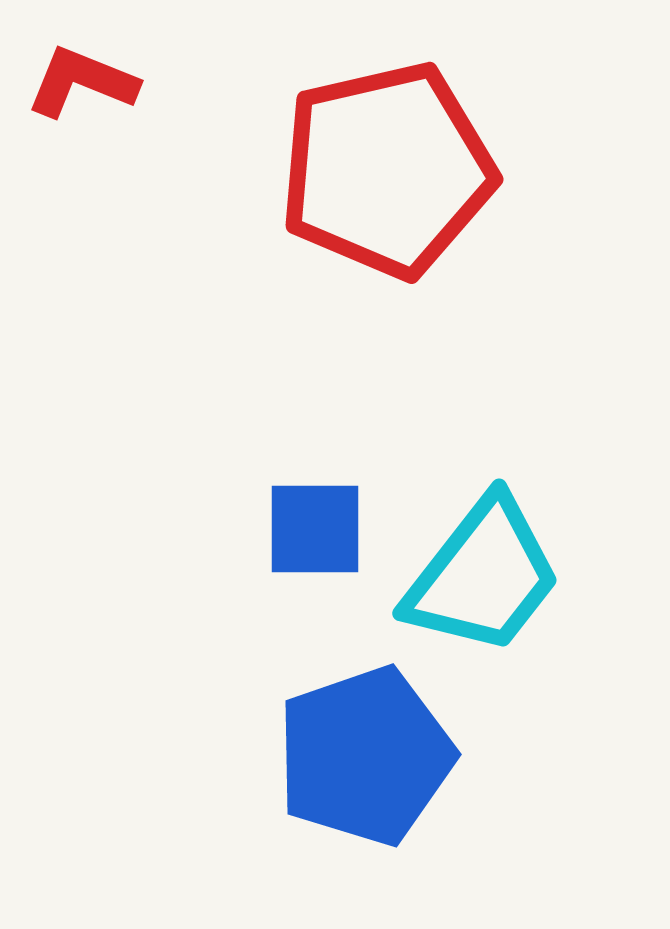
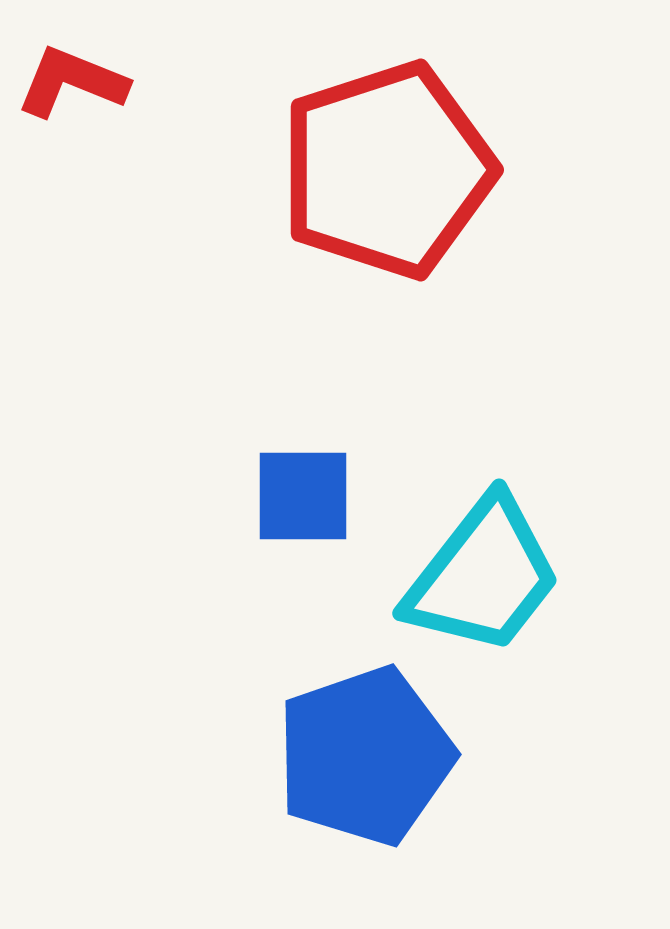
red L-shape: moved 10 px left
red pentagon: rotated 5 degrees counterclockwise
blue square: moved 12 px left, 33 px up
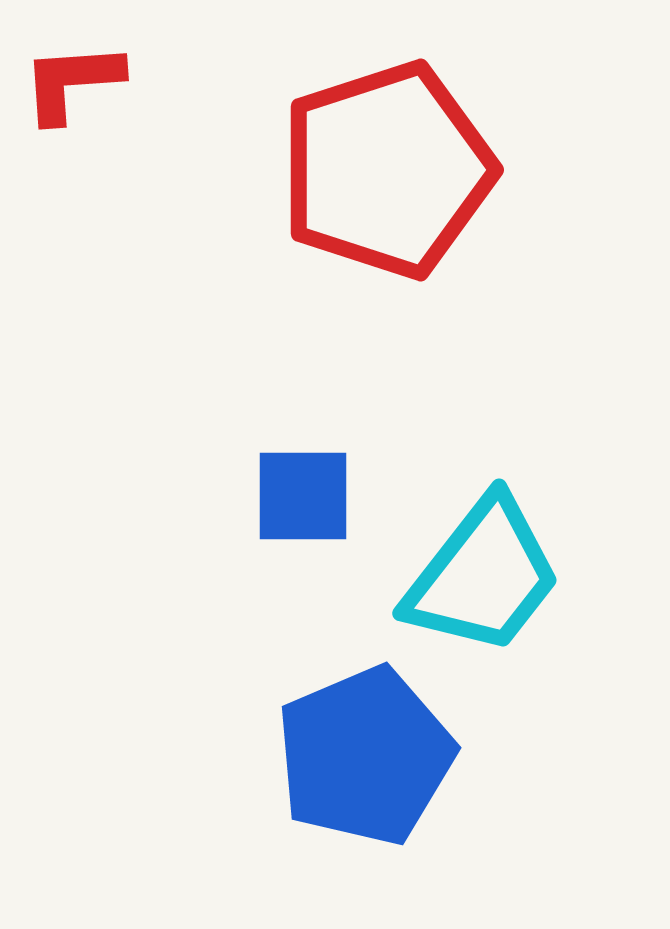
red L-shape: rotated 26 degrees counterclockwise
blue pentagon: rotated 4 degrees counterclockwise
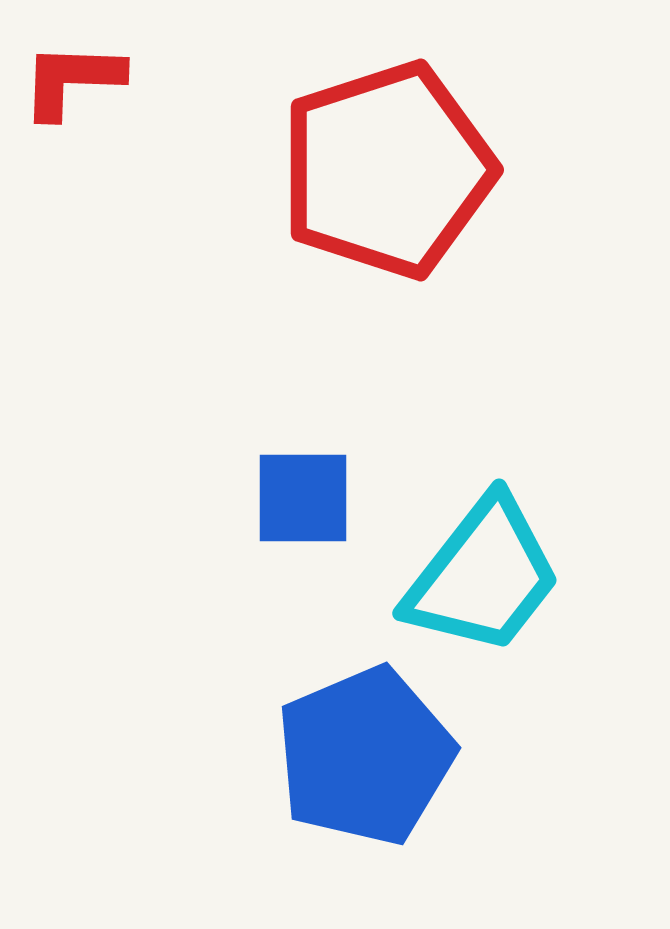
red L-shape: moved 2 px up; rotated 6 degrees clockwise
blue square: moved 2 px down
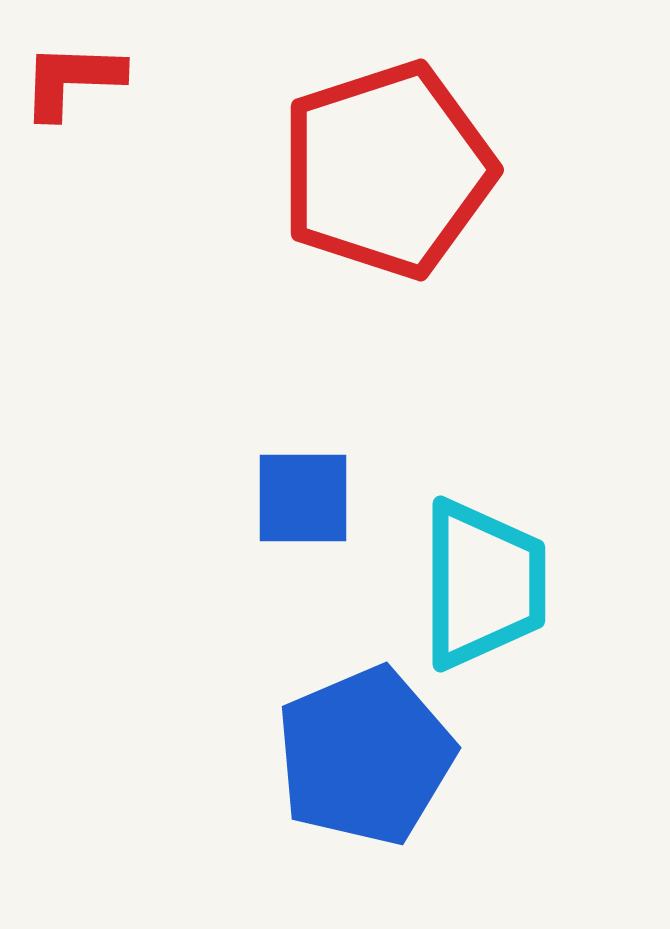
cyan trapezoid: moved 8 px down; rotated 38 degrees counterclockwise
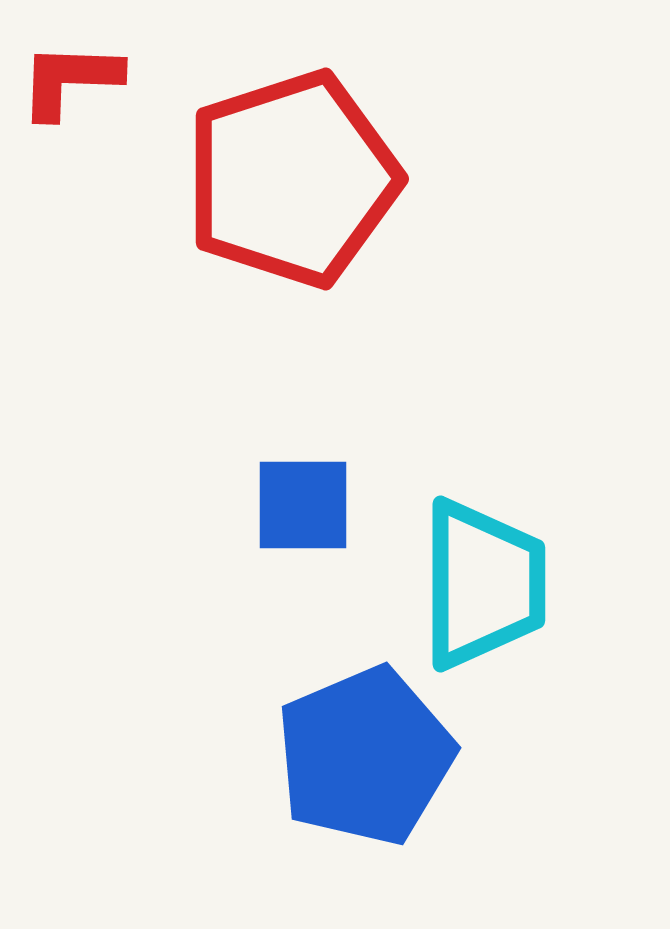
red L-shape: moved 2 px left
red pentagon: moved 95 px left, 9 px down
blue square: moved 7 px down
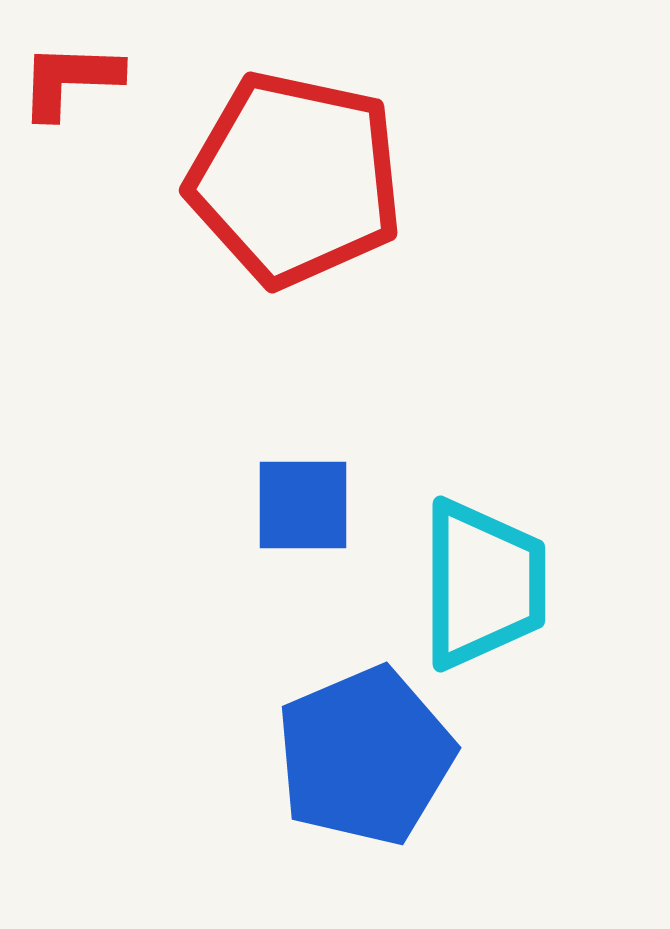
red pentagon: moved 3 px right; rotated 30 degrees clockwise
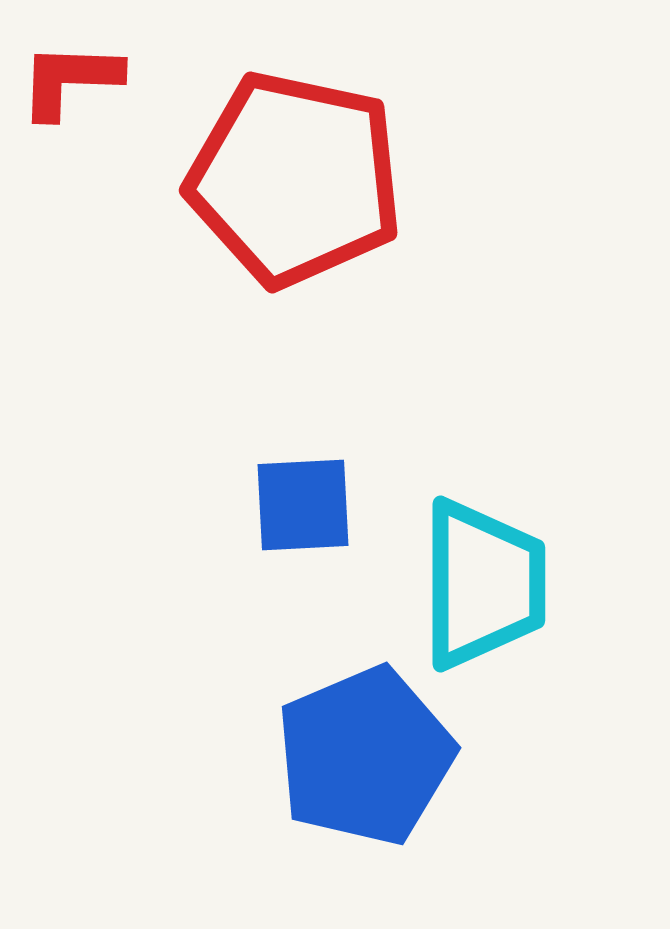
blue square: rotated 3 degrees counterclockwise
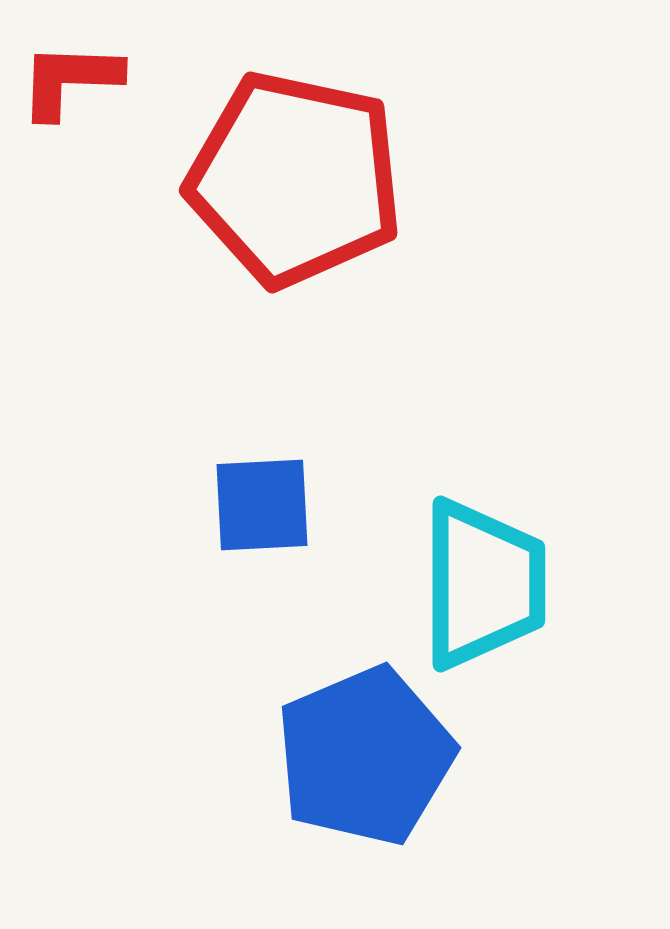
blue square: moved 41 px left
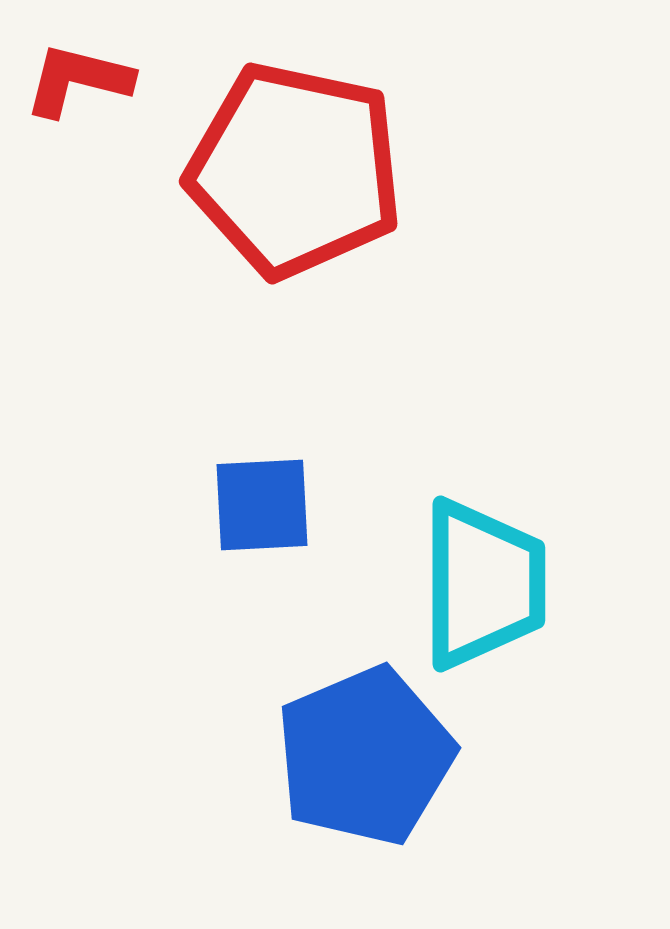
red L-shape: moved 8 px right; rotated 12 degrees clockwise
red pentagon: moved 9 px up
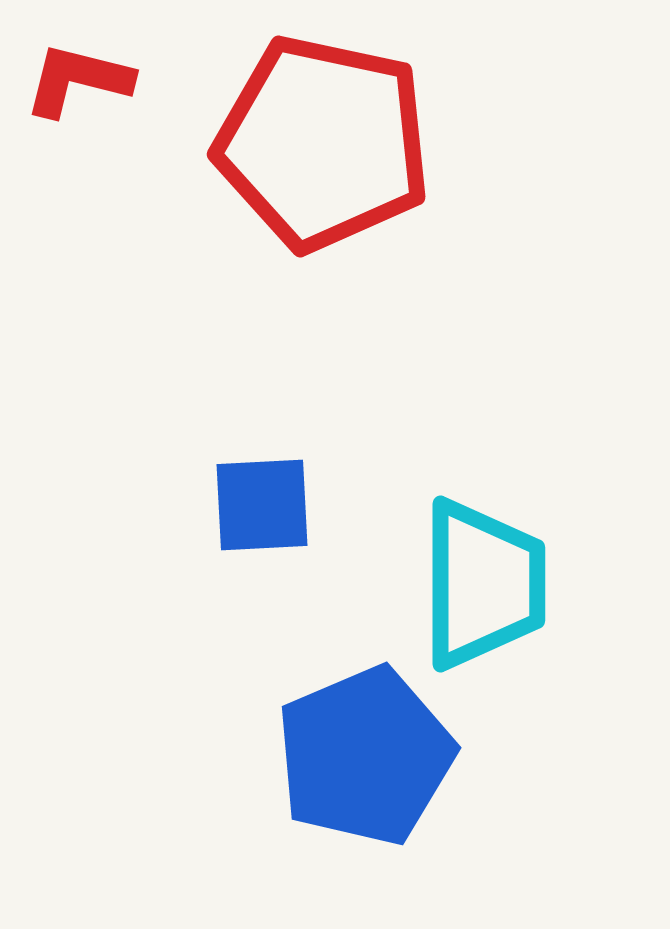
red pentagon: moved 28 px right, 27 px up
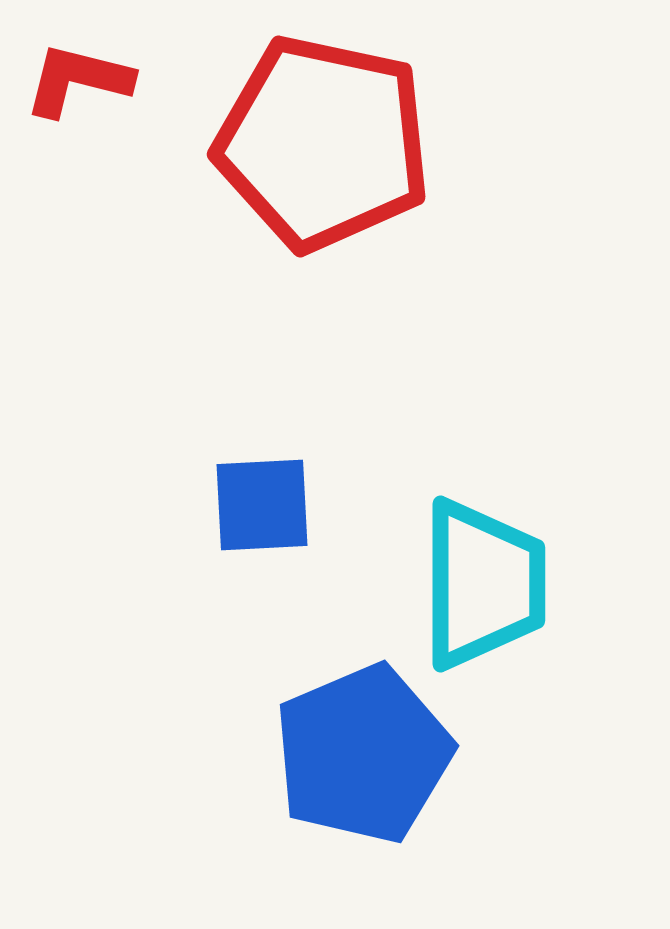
blue pentagon: moved 2 px left, 2 px up
